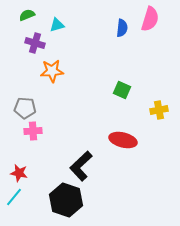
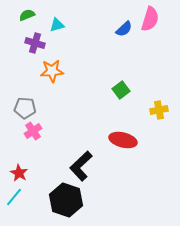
blue semicircle: moved 2 px right, 1 px down; rotated 42 degrees clockwise
green square: moved 1 px left; rotated 30 degrees clockwise
pink cross: rotated 30 degrees counterclockwise
red star: rotated 18 degrees clockwise
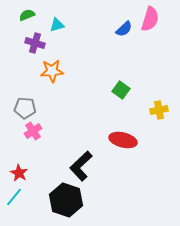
green square: rotated 18 degrees counterclockwise
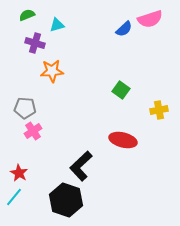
pink semicircle: rotated 55 degrees clockwise
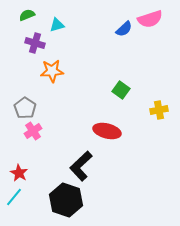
gray pentagon: rotated 30 degrees clockwise
red ellipse: moved 16 px left, 9 px up
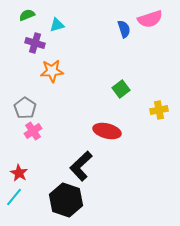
blue semicircle: rotated 66 degrees counterclockwise
green square: moved 1 px up; rotated 18 degrees clockwise
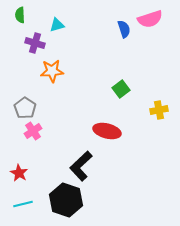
green semicircle: moved 7 px left; rotated 70 degrees counterclockwise
cyan line: moved 9 px right, 7 px down; rotated 36 degrees clockwise
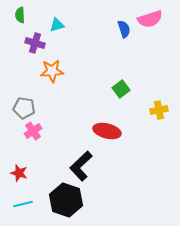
gray pentagon: moved 1 px left; rotated 25 degrees counterclockwise
red star: rotated 12 degrees counterclockwise
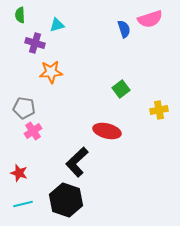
orange star: moved 1 px left, 1 px down
black L-shape: moved 4 px left, 4 px up
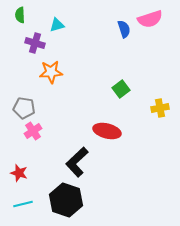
yellow cross: moved 1 px right, 2 px up
